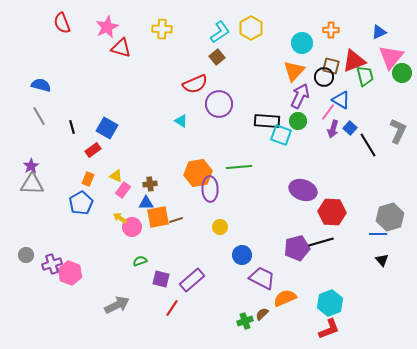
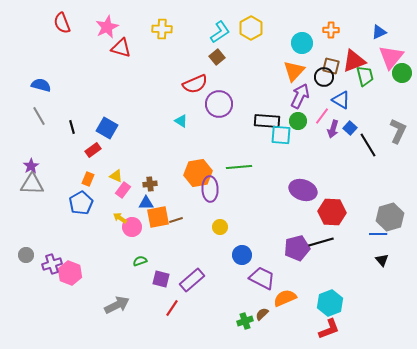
pink line at (328, 112): moved 6 px left, 4 px down
cyan square at (281, 135): rotated 15 degrees counterclockwise
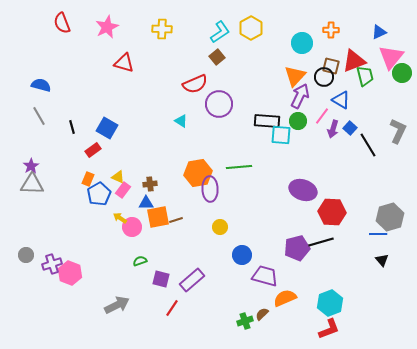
red triangle at (121, 48): moved 3 px right, 15 px down
orange triangle at (294, 71): moved 1 px right, 5 px down
yellow triangle at (116, 176): moved 2 px right, 1 px down
blue pentagon at (81, 203): moved 18 px right, 9 px up
purple trapezoid at (262, 278): moved 3 px right, 2 px up; rotated 12 degrees counterclockwise
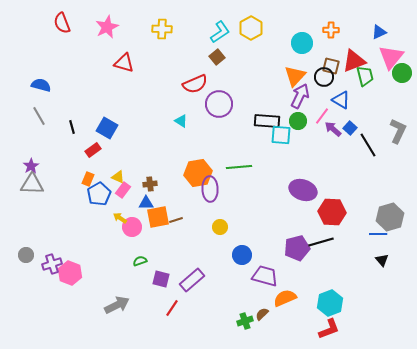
purple arrow at (333, 129): rotated 114 degrees clockwise
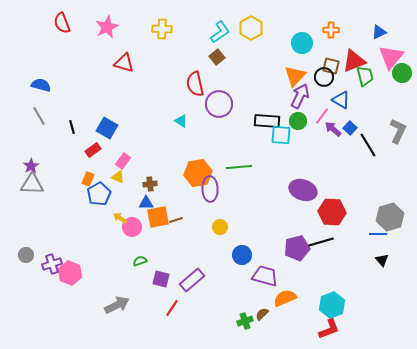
red semicircle at (195, 84): rotated 100 degrees clockwise
pink rectangle at (123, 190): moved 29 px up
cyan hexagon at (330, 303): moved 2 px right, 2 px down
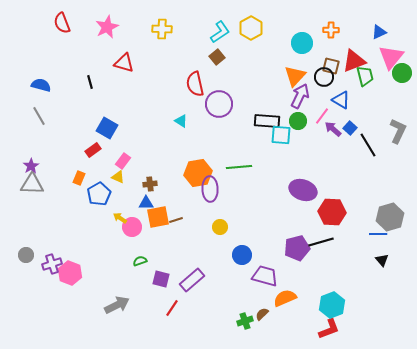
black line at (72, 127): moved 18 px right, 45 px up
orange rectangle at (88, 179): moved 9 px left, 1 px up
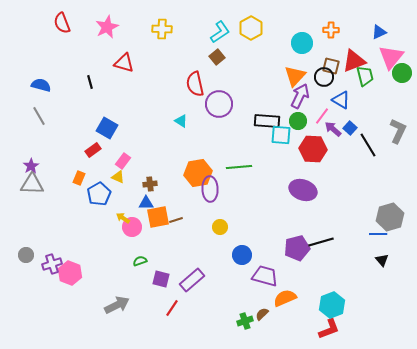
red hexagon at (332, 212): moved 19 px left, 63 px up
yellow arrow at (120, 218): moved 3 px right
